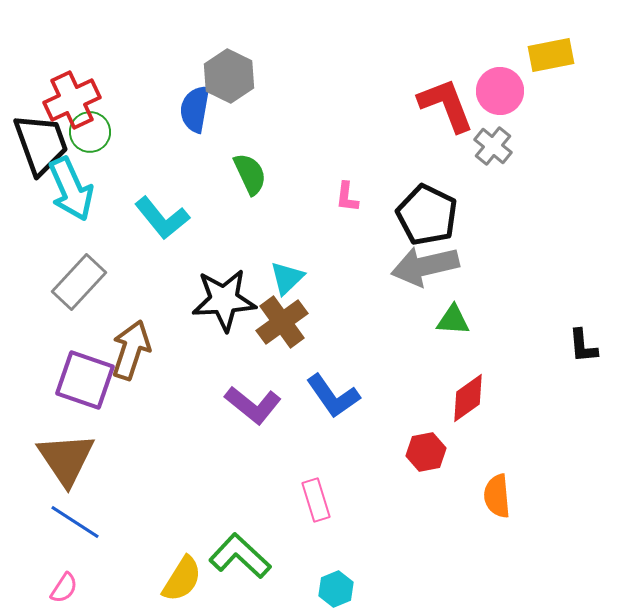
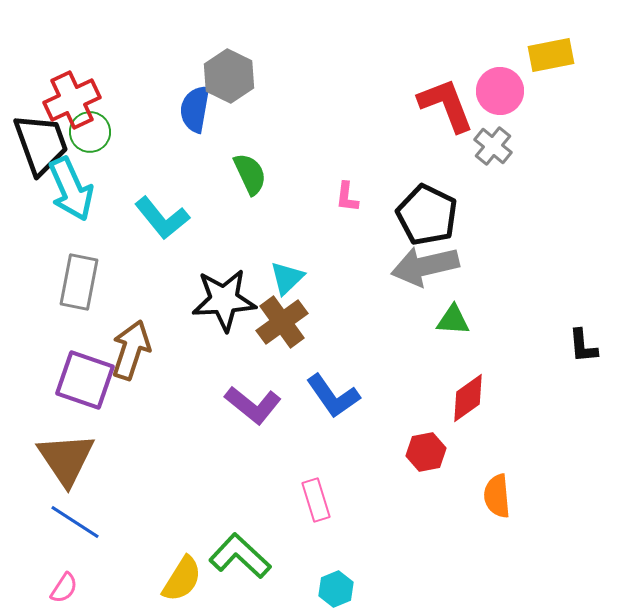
gray rectangle: rotated 32 degrees counterclockwise
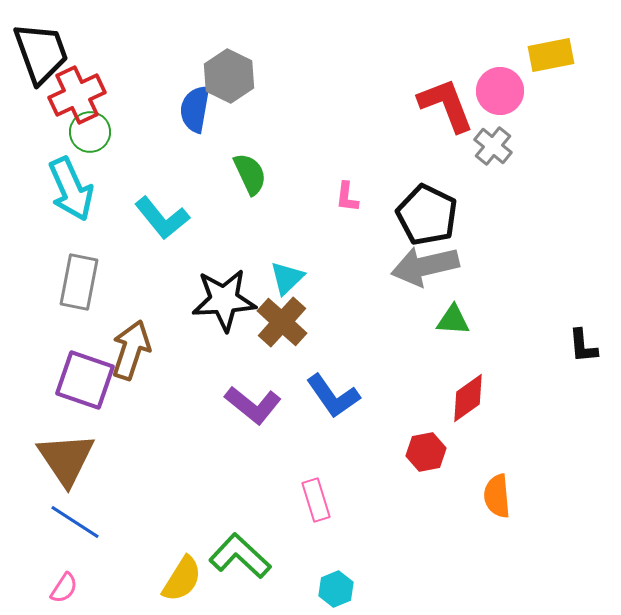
red cross: moved 5 px right, 5 px up
black trapezoid: moved 91 px up
brown cross: rotated 12 degrees counterclockwise
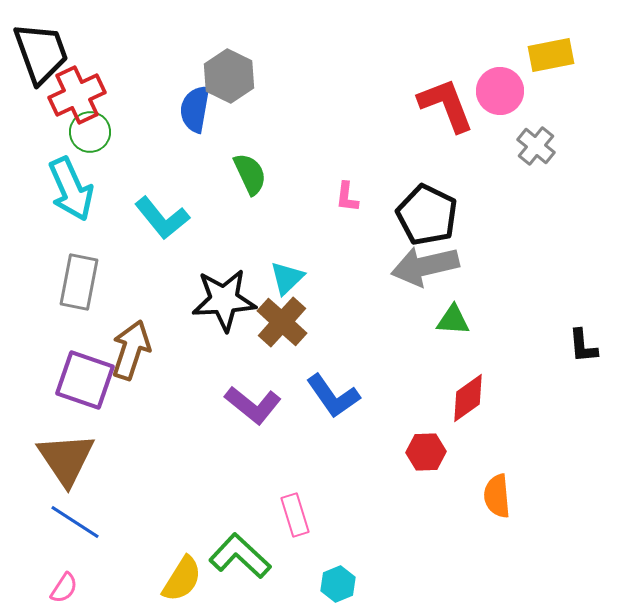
gray cross: moved 43 px right
red hexagon: rotated 9 degrees clockwise
pink rectangle: moved 21 px left, 15 px down
cyan hexagon: moved 2 px right, 5 px up
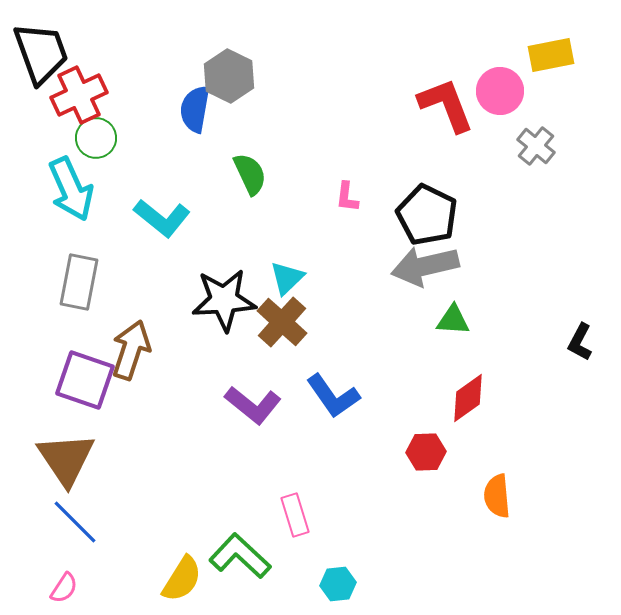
red cross: moved 2 px right
green circle: moved 6 px right, 6 px down
cyan L-shape: rotated 12 degrees counterclockwise
black L-shape: moved 3 px left, 4 px up; rotated 33 degrees clockwise
blue line: rotated 12 degrees clockwise
cyan hexagon: rotated 16 degrees clockwise
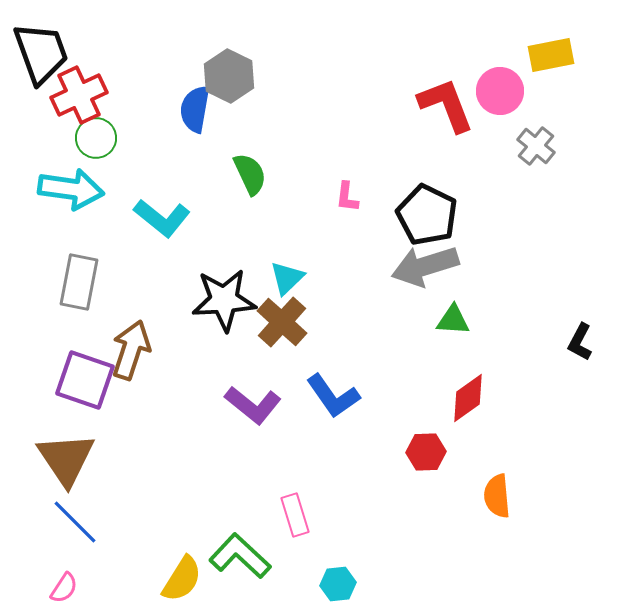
cyan arrow: rotated 58 degrees counterclockwise
gray arrow: rotated 4 degrees counterclockwise
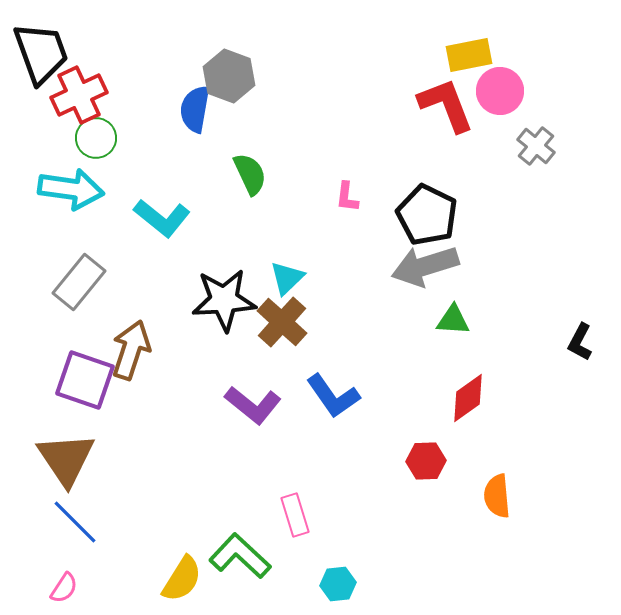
yellow rectangle: moved 82 px left
gray hexagon: rotated 6 degrees counterclockwise
gray rectangle: rotated 28 degrees clockwise
red hexagon: moved 9 px down
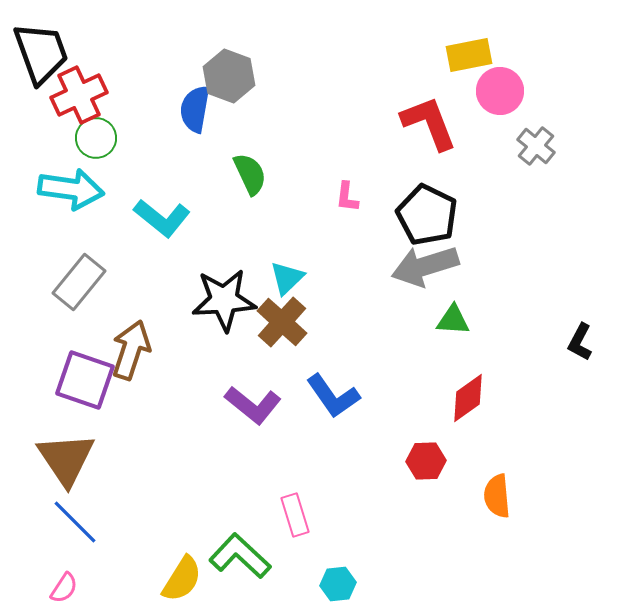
red L-shape: moved 17 px left, 18 px down
